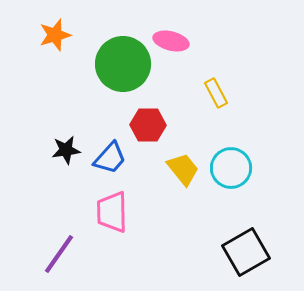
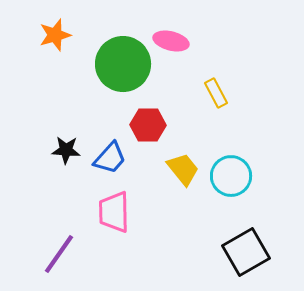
black star: rotated 12 degrees clockwise
cyan circle: moved 8 px down
pink trapezoid: moved 2 px right
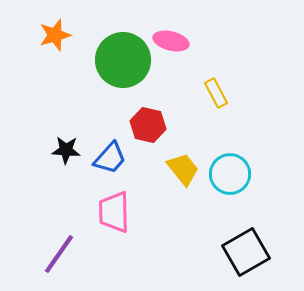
green circle: moved 4 px up
red hexagon: rotated 12 degrees clockwise
cyan circle: moved 1 px left, 2 px up
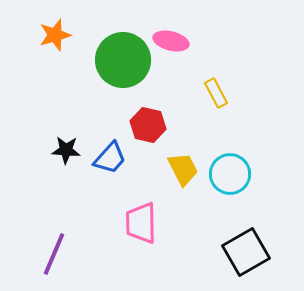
yellow trapezoid: rotated 12 degrees clockwise
pink trapezoid: moved 27 px right, 11 px down
purple line: moved 5 px left; rotated 12 degrees counterclockwise
